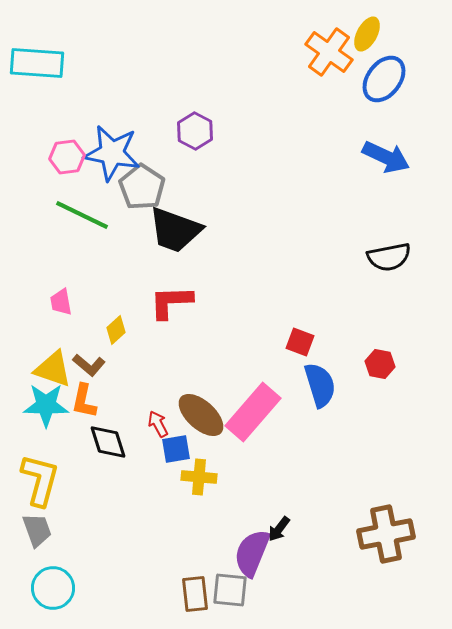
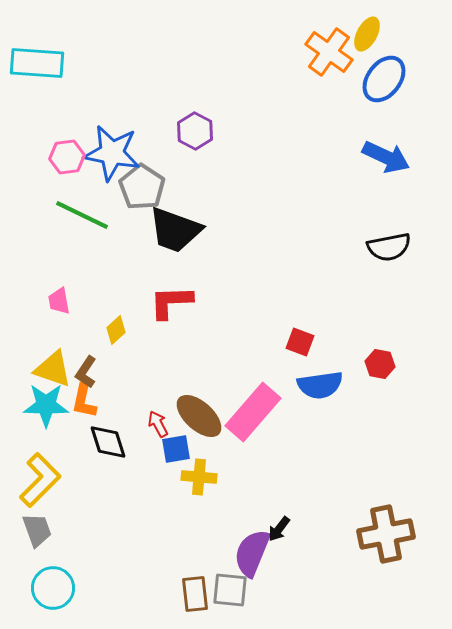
black semicircle: moved 10 px up
pink trapezoid: moved 2 px left, 1 px up
brown L-shape: moved 3 px left, 7 px down; rotated 84 degrees clockwise
blue semicircle: rotated 99 degrees clockwise
brown ellipse: moved 2 px left, 1 px down
yellow L-shape: rotated 30 degrees clockwise
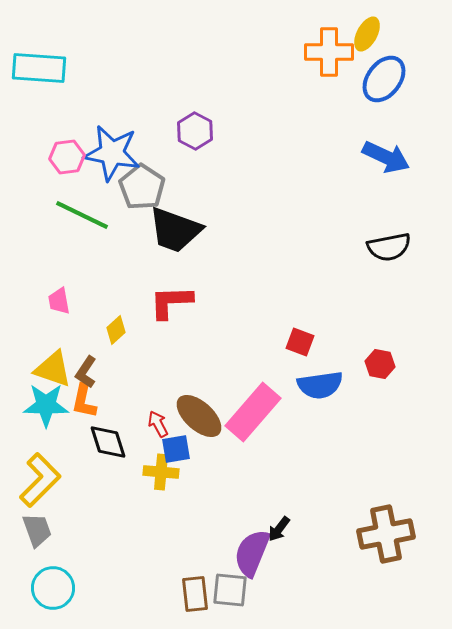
orange cross: rotated 36 degrees counterclockwise
cyan rectangle: moved 2 px right, 5 px down
yellow cross: moved 38 px left, 5 px up
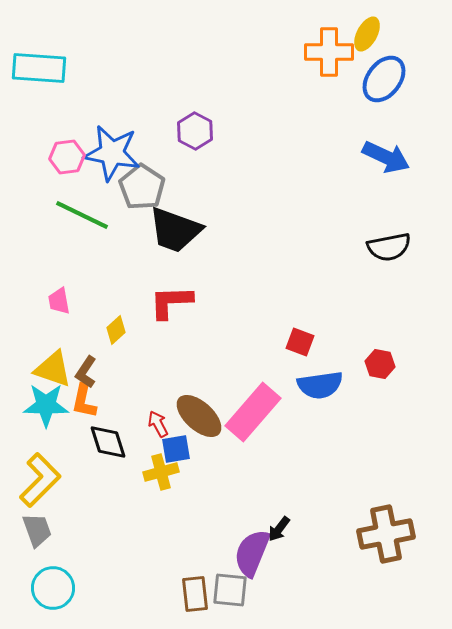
yellow cross: rotated 20 degrees counterclockwise
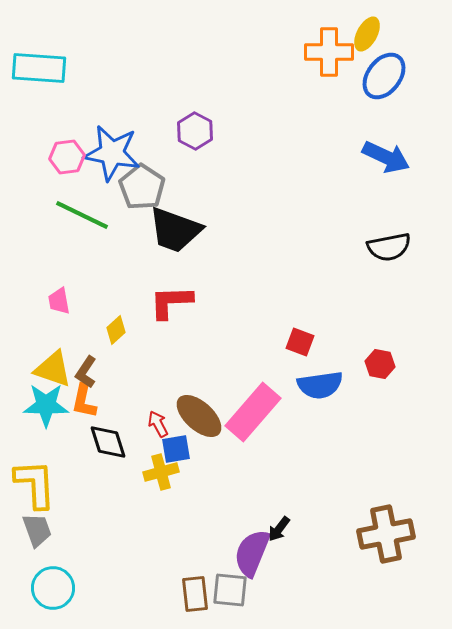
blue ellipse: moved 3 px up
yellow L-shape: moved 5 px left, 4 px down; rotated 48 degrees counterclockwise
